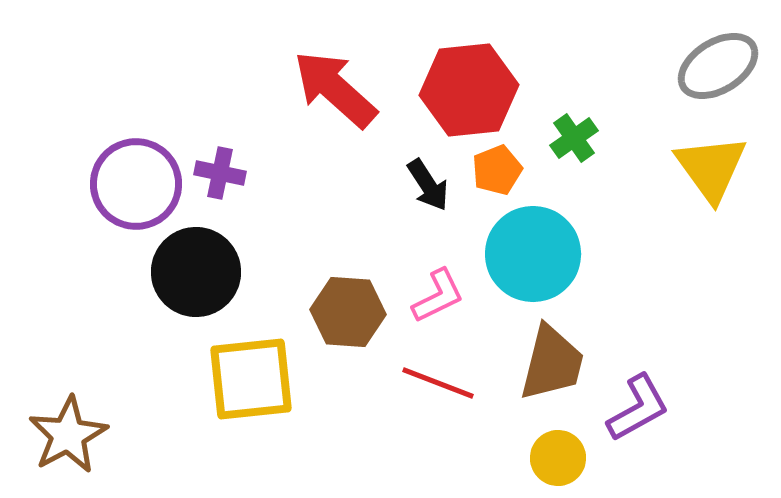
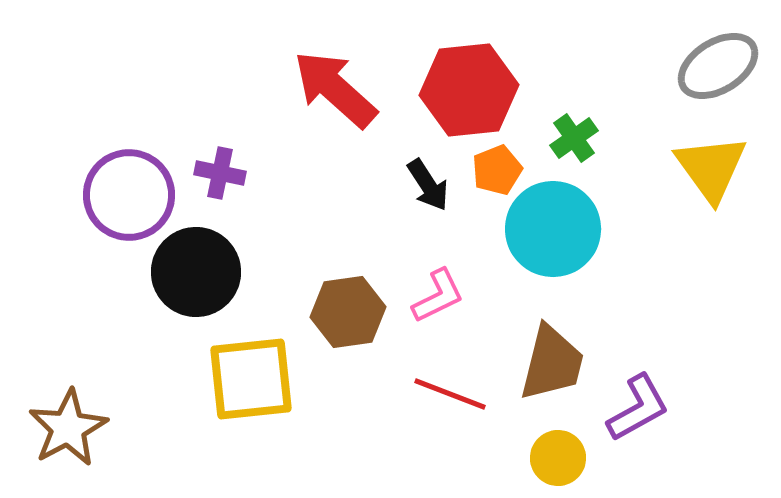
purple circle: moved 7 px left, 11 px down
cyan circle: moved 20 px right, 25 px up
brown hexagon: rotated 12 degrees counterclockwise
red line: moved 12 px right, 11 px down
brown star: moved 7 px up
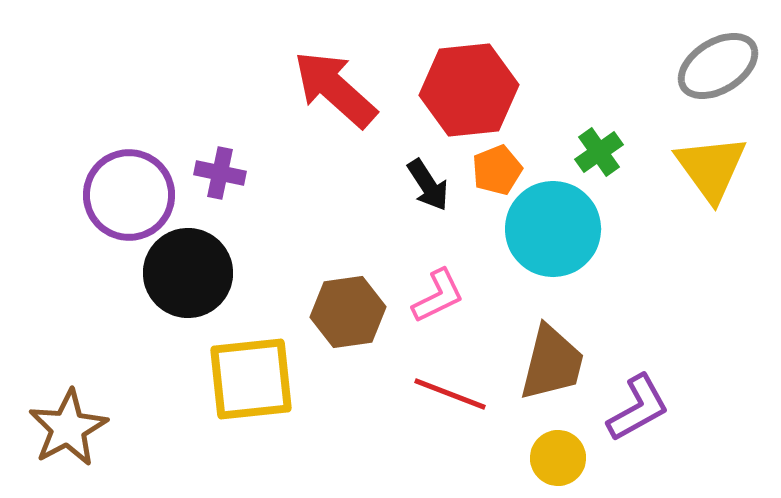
green cross: moved 25 px right, 14 px down
black circle: moved 8 px left, 1 px down
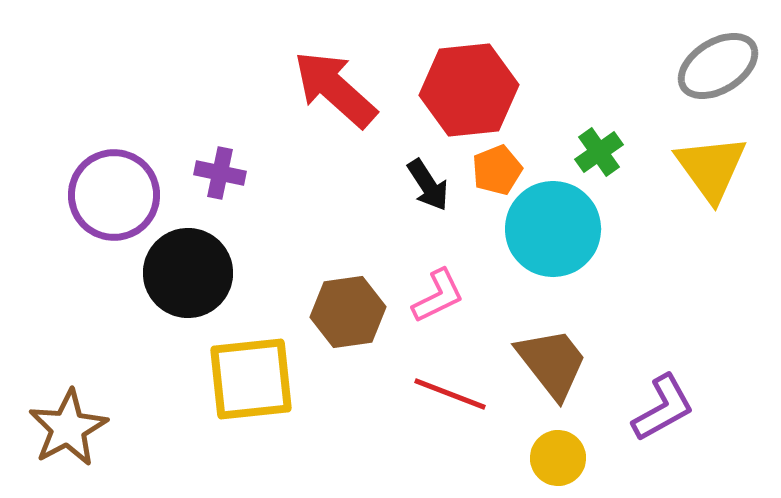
purple circle: moved 15 px left
brown trapezoid: rotated 52 degrees counterclockwise
purple L-shape: moved 25 px right
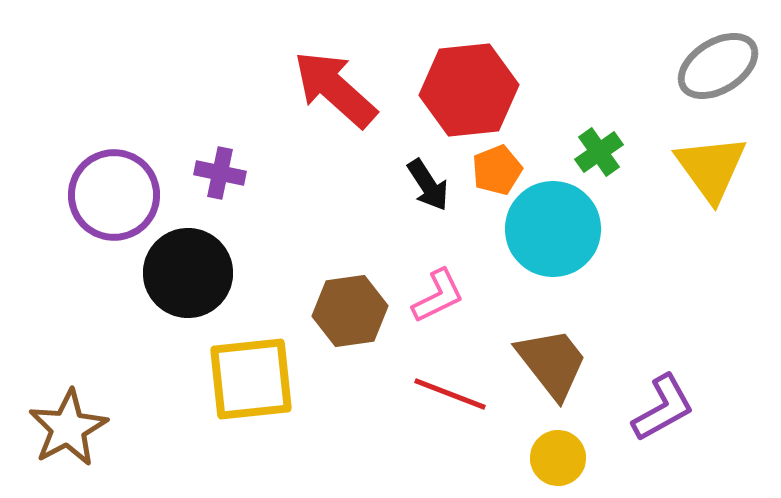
brown hexagon: moved 2 px right, 1 px up
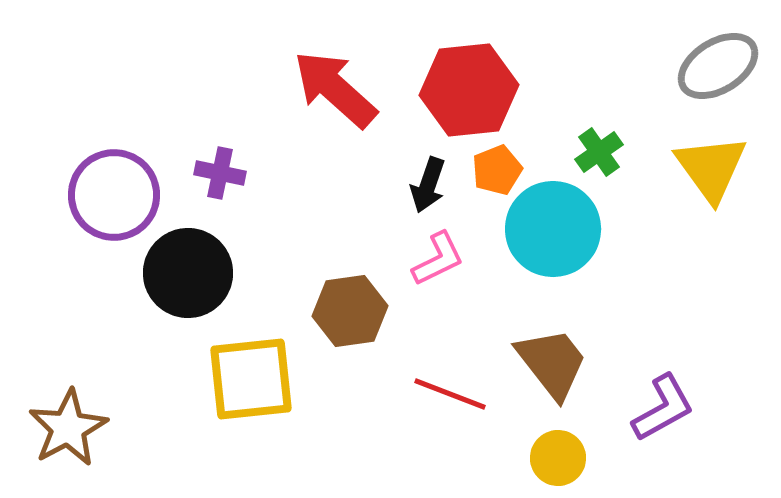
black arrow: rotated 52 degrees clockwise
pink L-shape: moved 37 px up
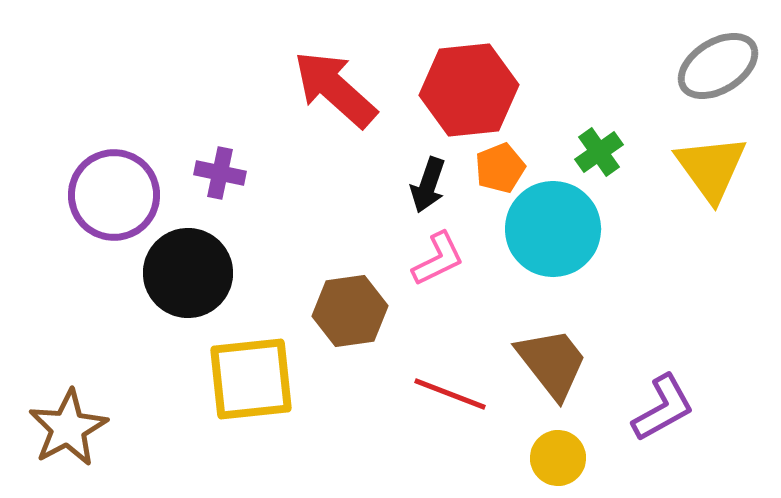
orange pentagon: moved 3 px right, 2 px up
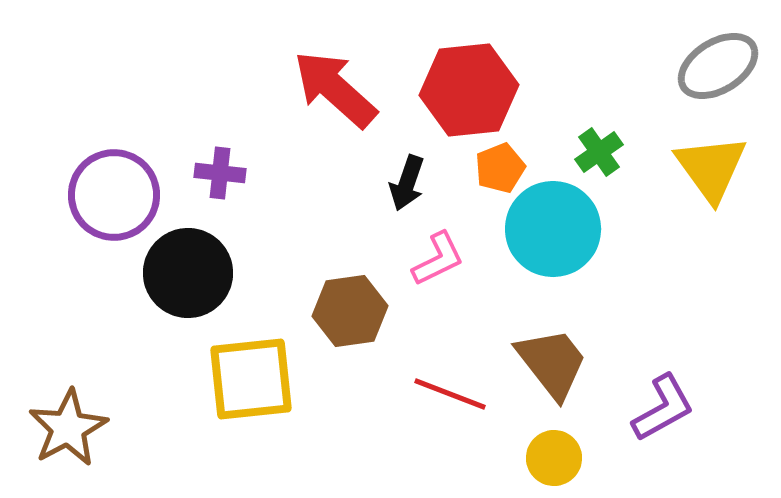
purple cross: rotated 6 degrees counterclockwise
black arrow: moved 21 px left, 2 px up
yellow circle: moved 4 px left
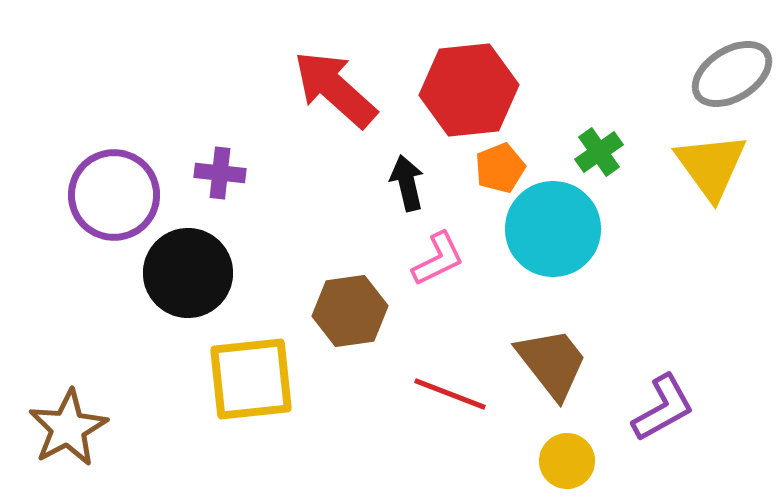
gray ellipse: moved 14 px right, 8 px down
yellow triangle: moved 2 px up
black arrow: rotated 148 degrees clockwise
yellow circle: moved 13 px right, 3 px down
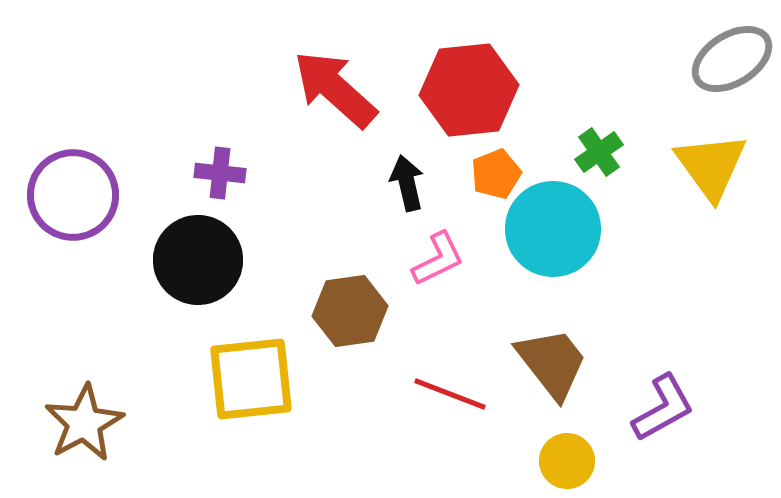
gray ellipse: moved 15 px up
orange pentagon: moved 4 px left, 6 px down
purple circle: moved 41 px left
black circle: moved 10 px right, 13 px up
brown star: moved 16 px right, 5 px up
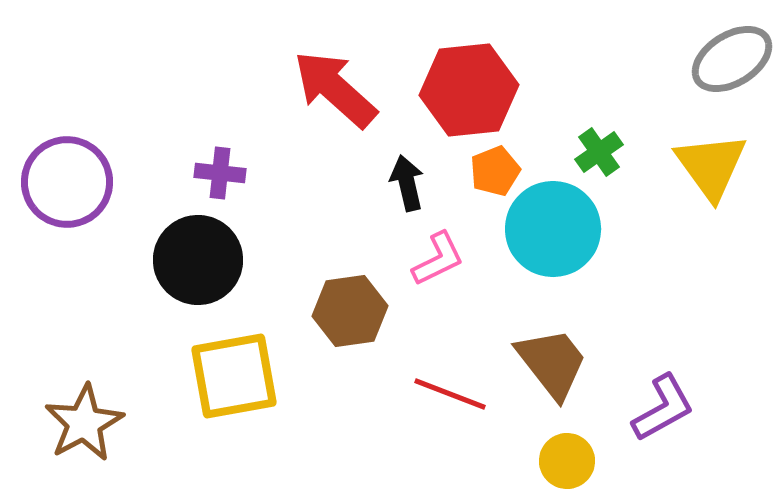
orange pentagon: moved 1 px left, 3 px up
purple circle: moved 6 px left, 13 px up
yellow square: moved 17 px left, 3 px up; rotated 4 degrees counterclockwise
